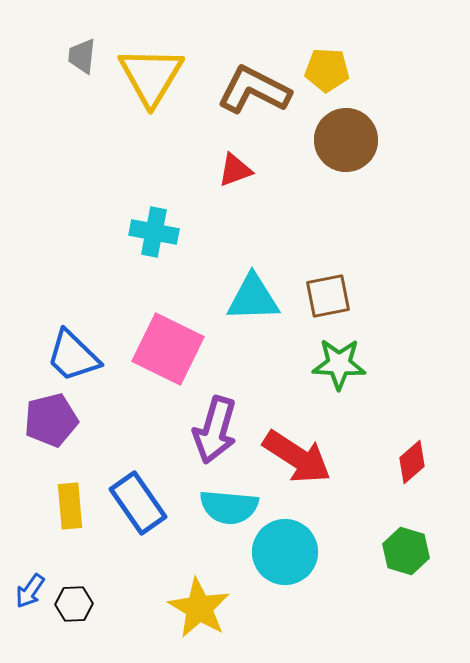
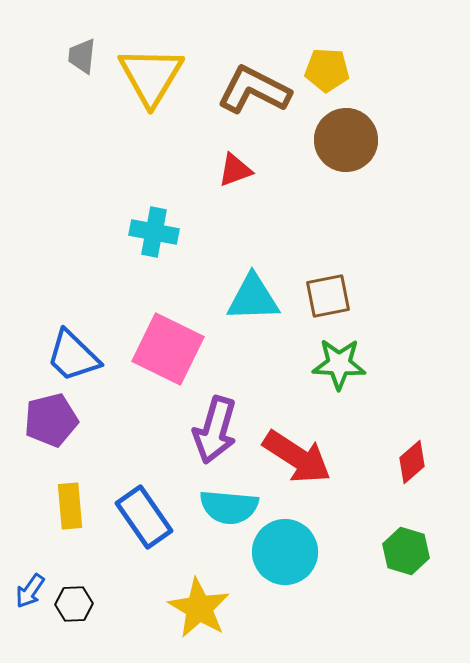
blue rectangle: moved 6 px right, 14 px down
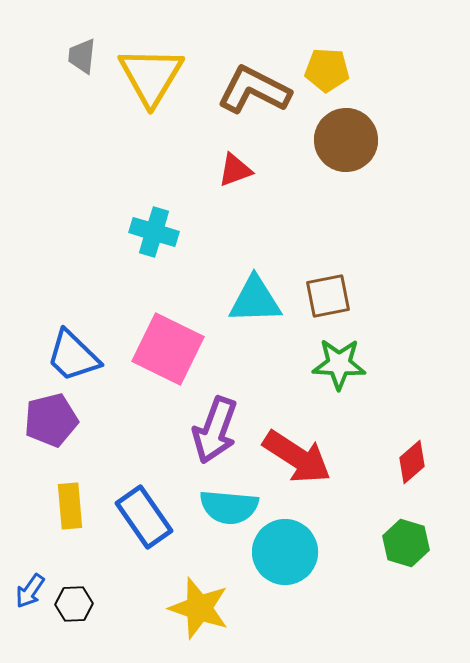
cyan cross: rotated 6 degrees clockwise
cyan triangle: moved 2 px right, 2 px down
purple arrow: rotated 4 degrees clockwise
green hexagon: moved 8 px up
yellow star: rotated 12 degrees counterclockwise
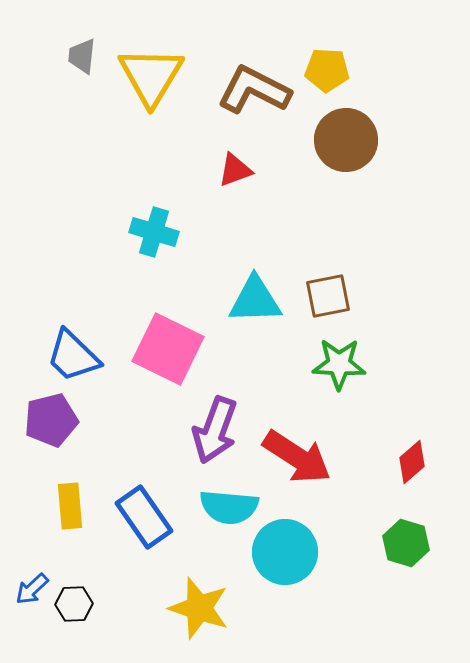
blue arrow: moved 2 px right, 2 px up; rotated 12 degrees clockwise
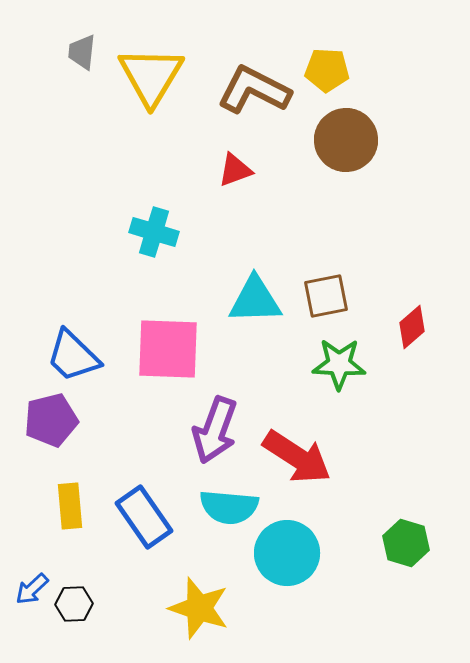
gray trapezoid: moved 4 px up
brown square: moved 2 px left
pink square: rotated 24 degrees counterclockwise
red diamond: moved 135 px up
cyan circle: moved 2 px right, 1 px down
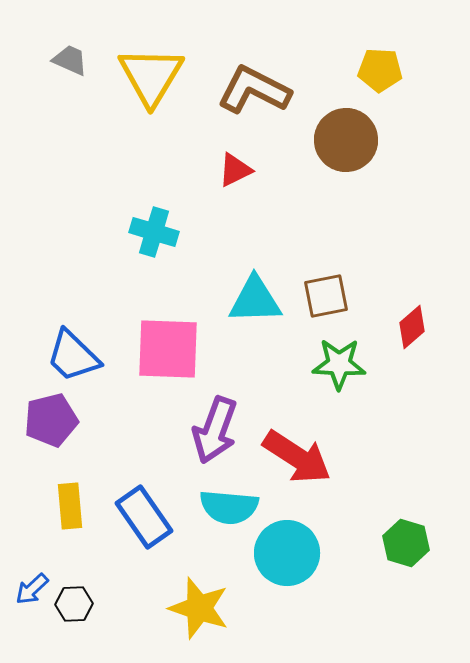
gray trapezoid: moved 12 px left, 8 px down; rotated 108 degrees clockwise
yellow pentagon: moved 53 px right
red triangle: rotated 6 degrees counterclockwise
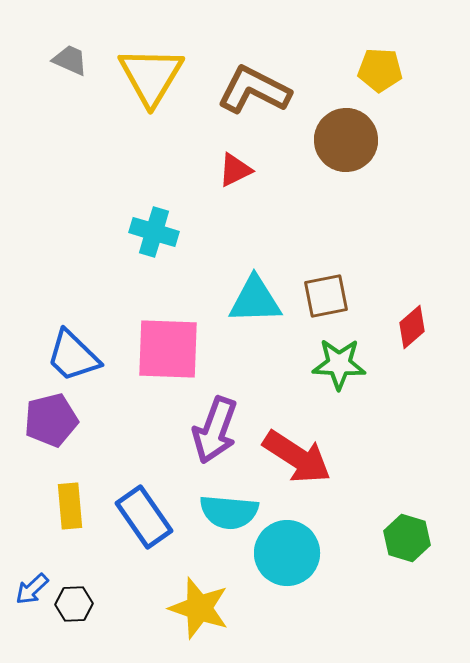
cyan semicircle: moved 5 px down
green hexagon: moved 1 px right, 5 px up
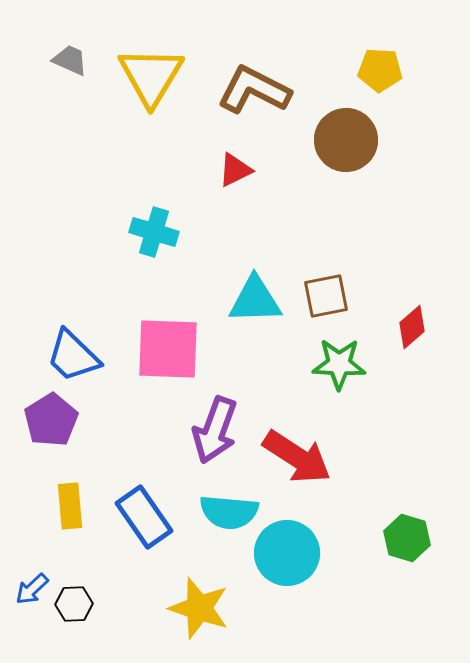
purple pentagon: rotated 18 degrees counterclockwise
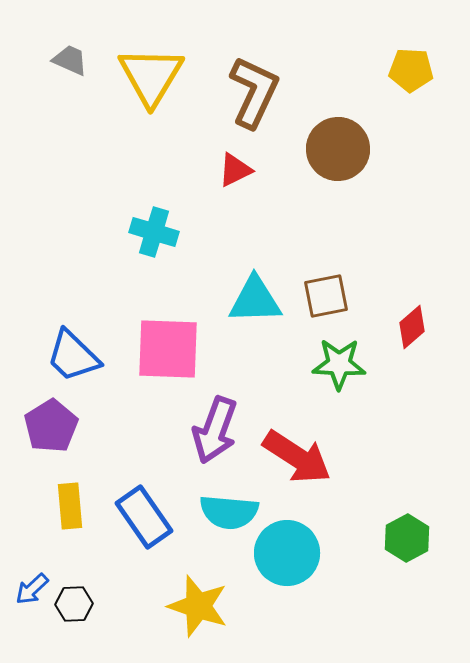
yellow pentagon: moved 31 px right
brown L-shape: moved 2 px down; rotated 88 degrees clockwise
brown circle: moved 8 px left, 9 px down
purple pentagon: moved 6 px down
green hexagon: rotated 15 degrees clockwise
yellow star: moved 1 px left, 2 px up
